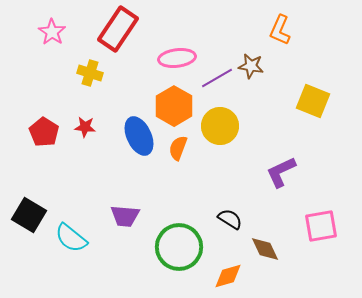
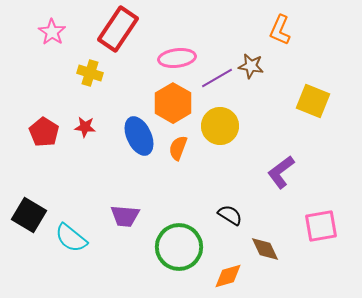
orange hexagon: moved 1 px left, 3 px up
purple L-shape: rotated 12 degrees counterclockwise
black semicircle: moved 4 px up
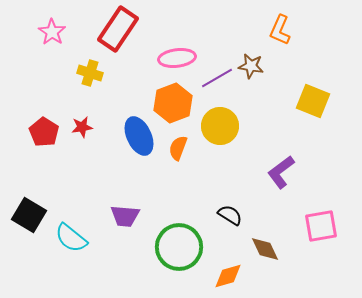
orange hexagon: rotated 9 degrees clockwise
red star: moved 3 px left; rotated 15 degrees counterclockwise
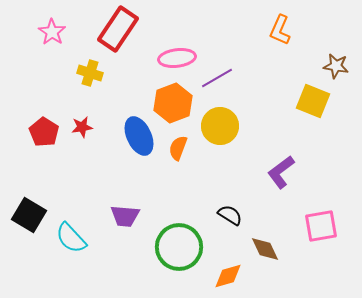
brown star: moved 85 px right
cyan semicircle: rotated 8 degrees clockwise
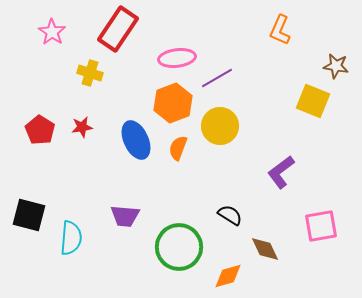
red pentagon: moved 4 px left, 2 px up
blue ellipse: moved 3 px left, 4 px down
black square: rotated 16 degrees counterclockwise
cyan semicircle: rotated 132 degrees counterclockwise
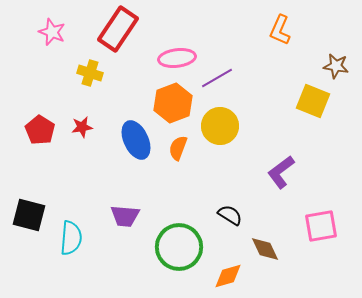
pink star: rotated 12 degrees counterclockwise
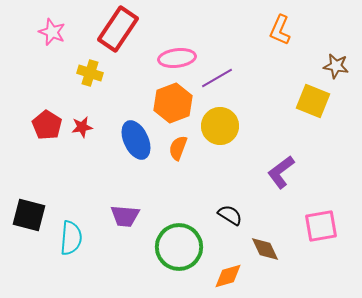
red pentagon: moved 7 px right, 5 px up
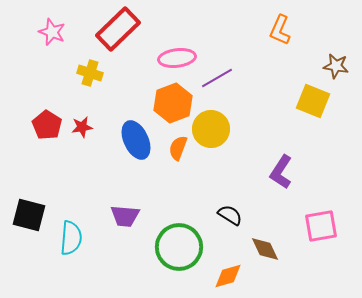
red rectangle: rotated 12 degrees clockwise
yellow circle: moved 9 px left, 3 px down
purple L-shape: rotated 20 degrees counterclockwise
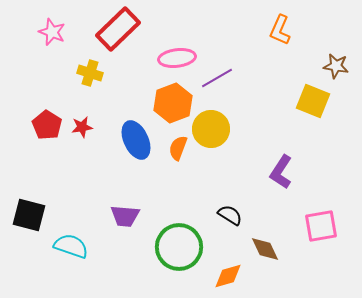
cyan semicircle: moved 8 px down; rotated 76 degrees counterclockwise
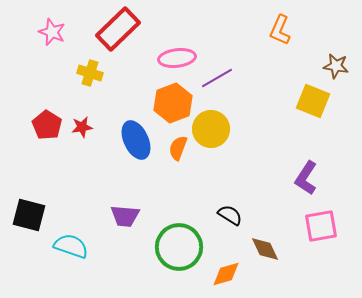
purple L-shape: moved 25 px right, 6 px down
orange diamond: moved 2 px left, 2 px up
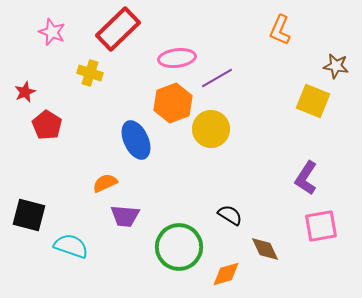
red star: moved 57 px left, 35 px up; rotated 15 degrees counterclockwise
orange semicircle: moved 73 px left, 35 px down; rotated 45 degrees clockwise
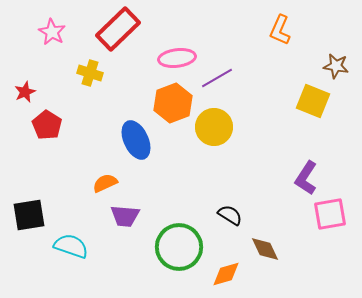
pink star: rotated 8 degrees clockwise
yellow circle: moved 3 px right, 2 px up
black square: rotated 24 degrees counterclockwise
pink square: moved 9 px right, 12 px up
